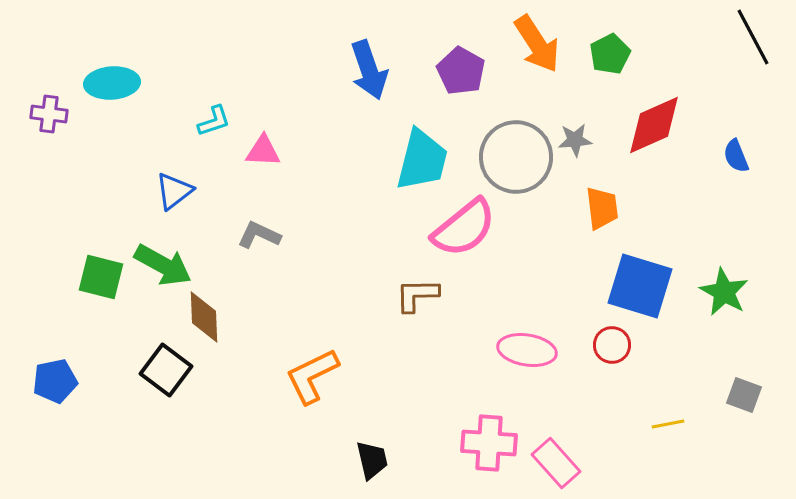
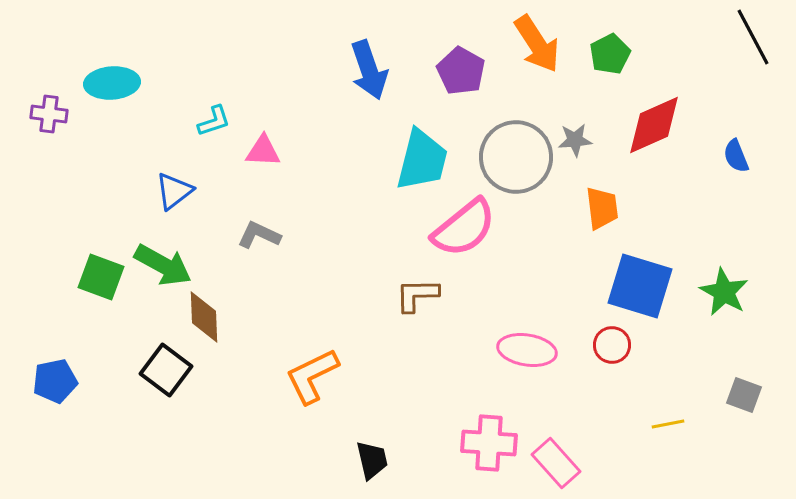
green square: rotated 6 degrees clockwise
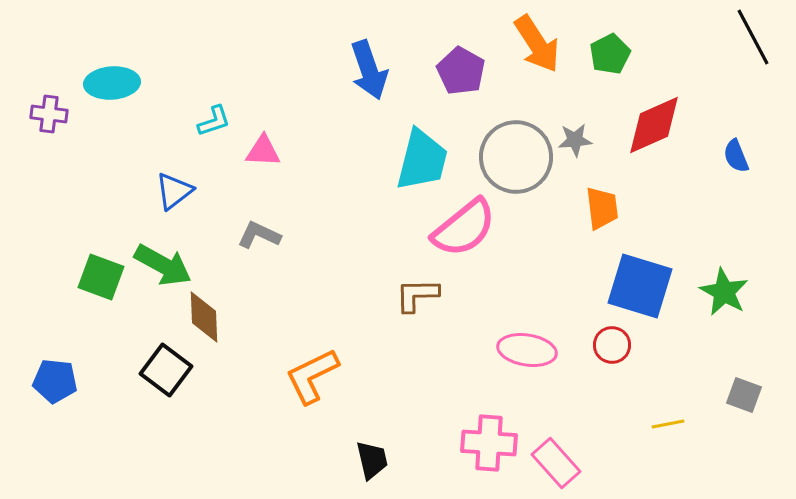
blue pentagon: rotated 18 degrees clockwise
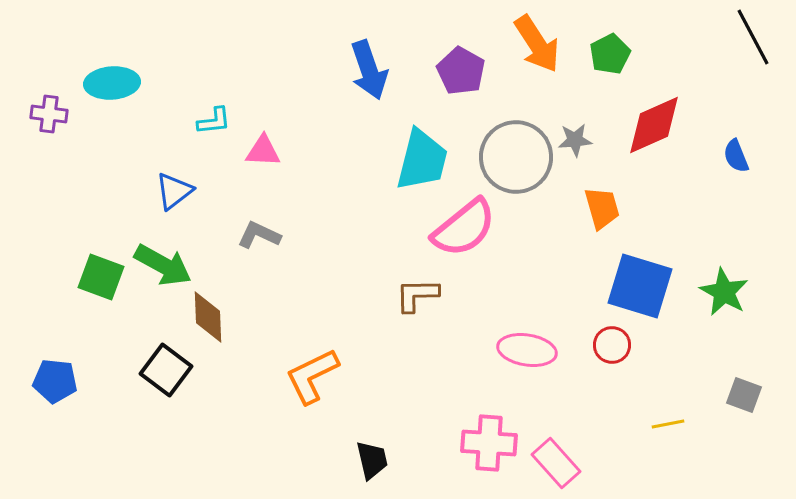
cyan L-shape: rotated 12 degrees clockwise
orange trapezoid: rotated 9 degrees counterclockwise
brown diamond: moved 4 px right
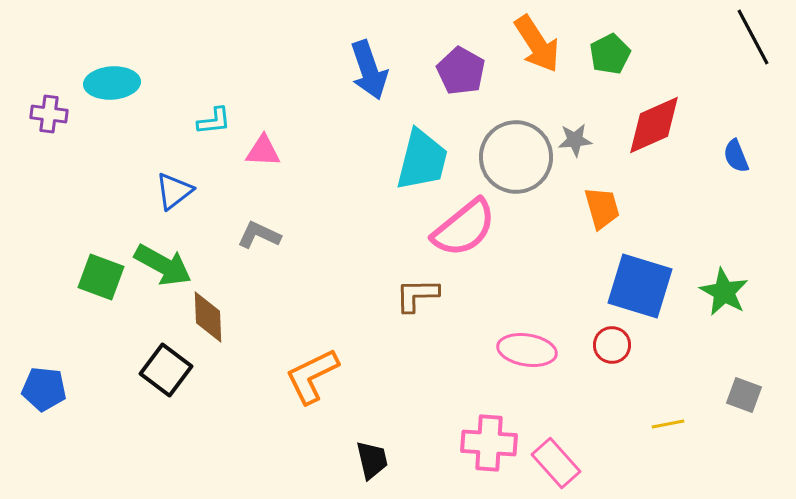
blue pentagon: moved 11 px left, 8 px down
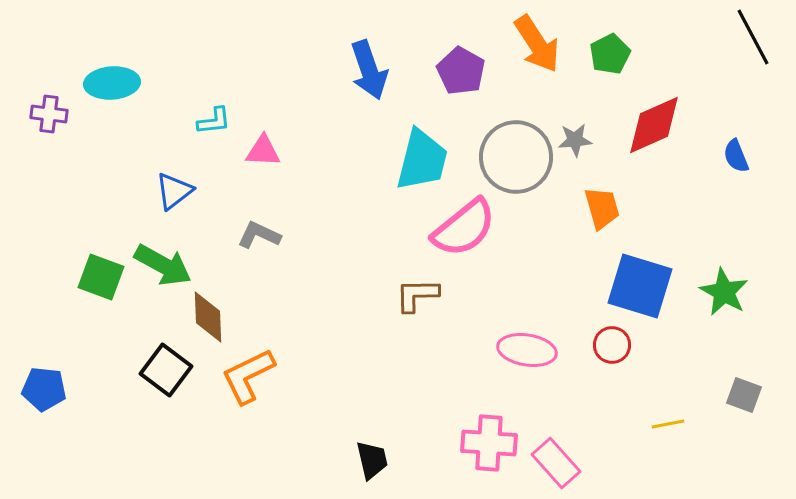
orange L-shape: moved 64 px left
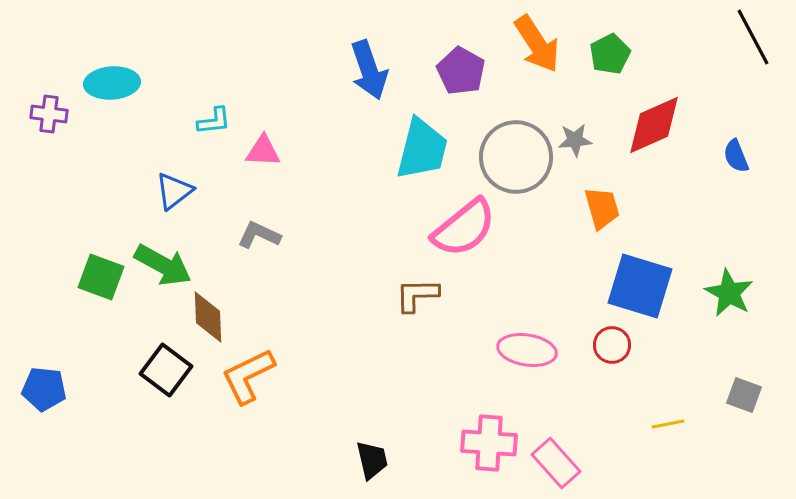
cyan trapezoid: moved 11 px up
green star: moved 5 px right, 1 px down
